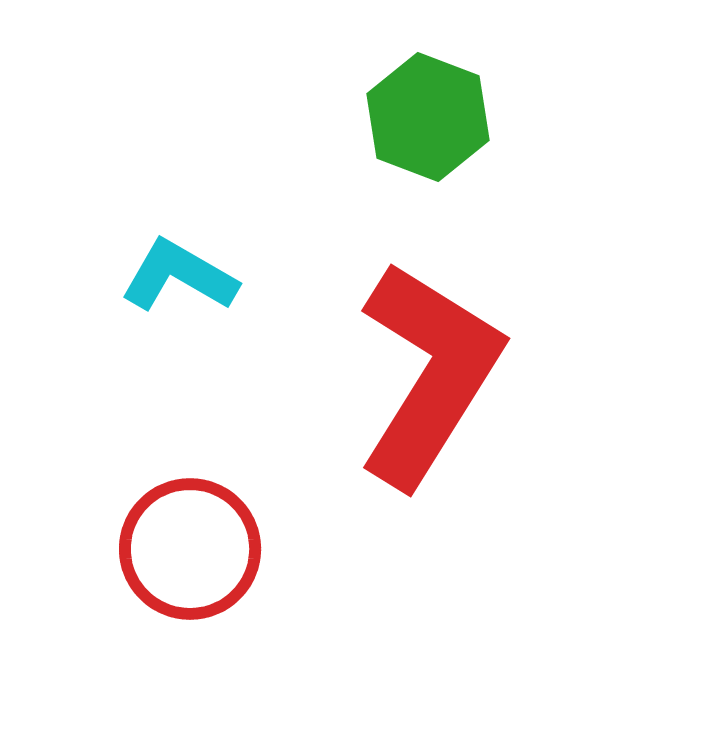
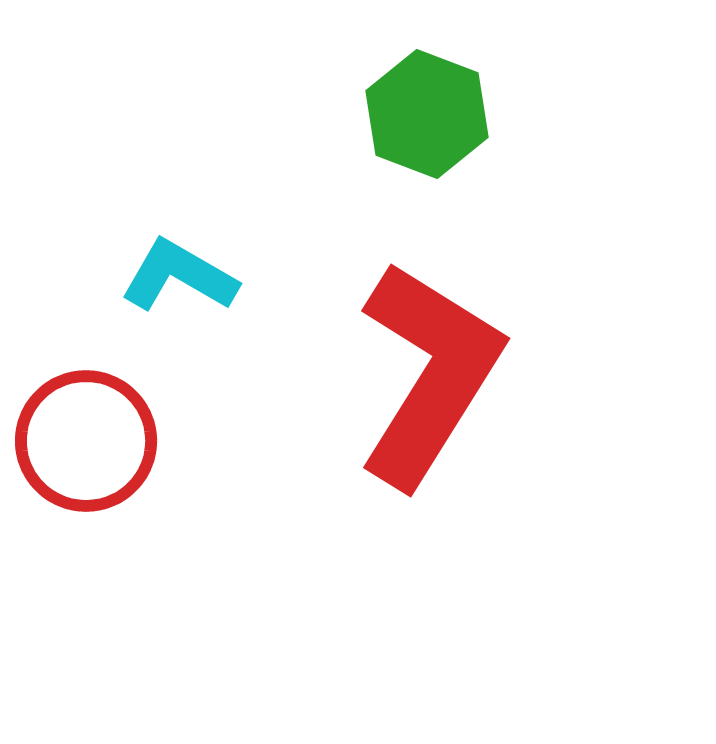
green hexagon: moved 1 px left, 3 px up
red circle: moved 104 px left, 108 px up
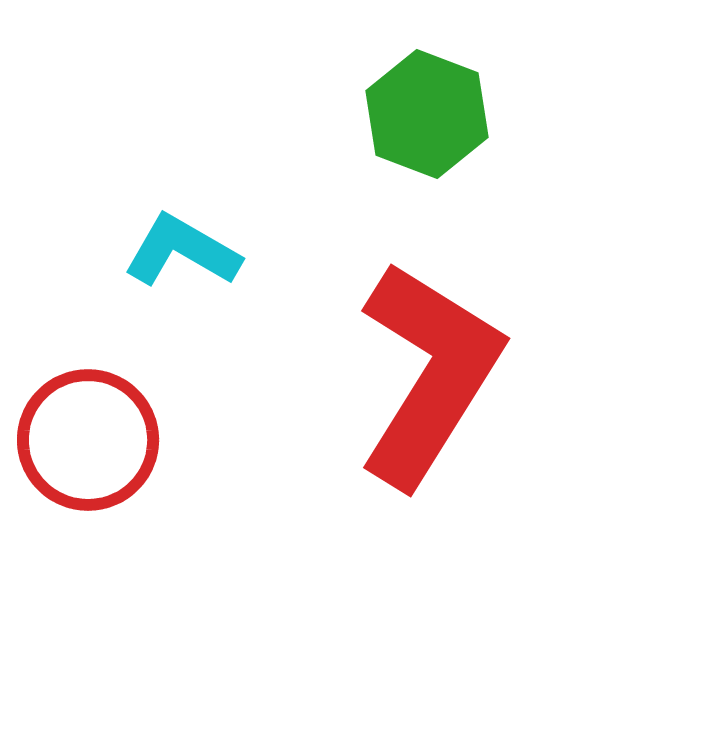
cyan L-shape: moved 3 px right, 25 px up
red circle: moved 2 px right, 1 px up
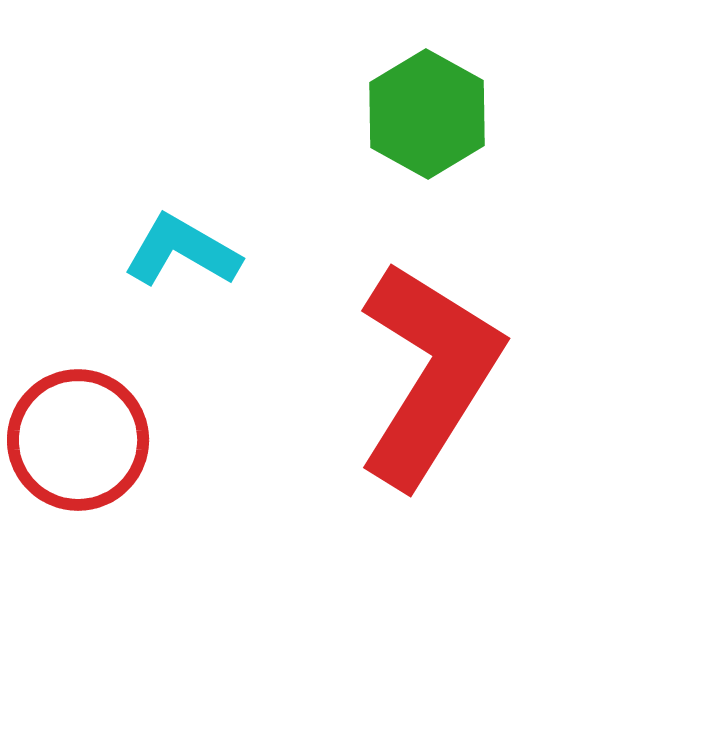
green hexagon: rotated 8 degrees clockwise
red circle: moved 10 px left
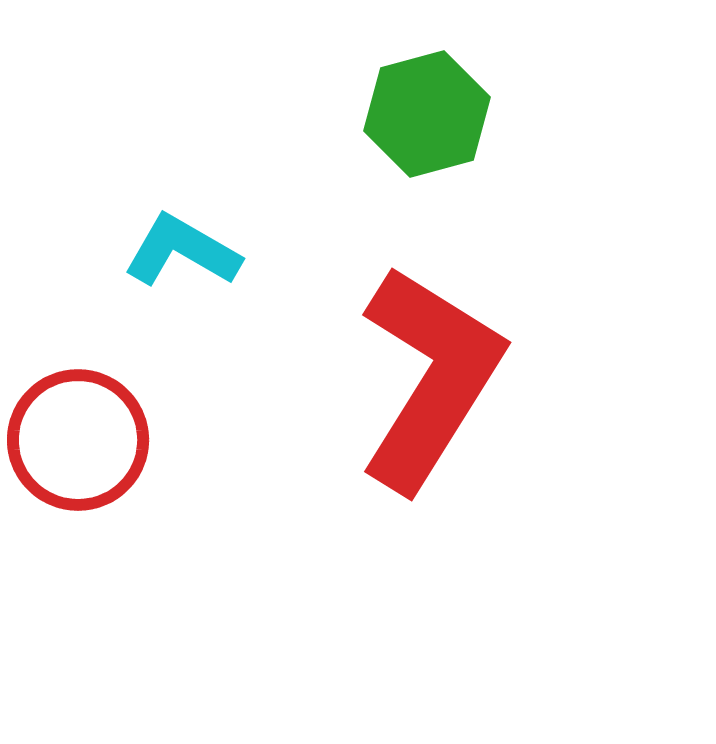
green hexagon: rotated 16 degrees clockwise
red L-shape: moved 1 px right, 4 px down
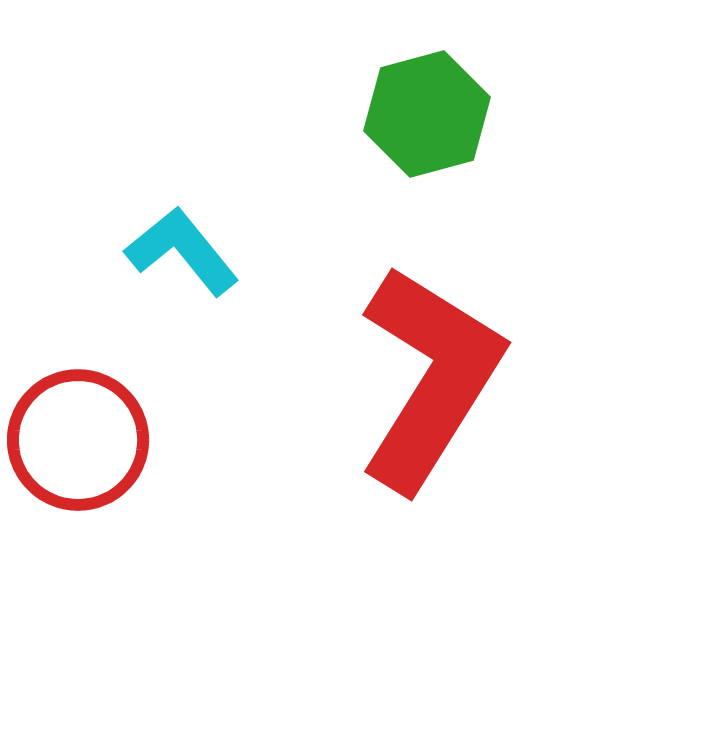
cyan L-shape: rotated 21 degrees clockwise
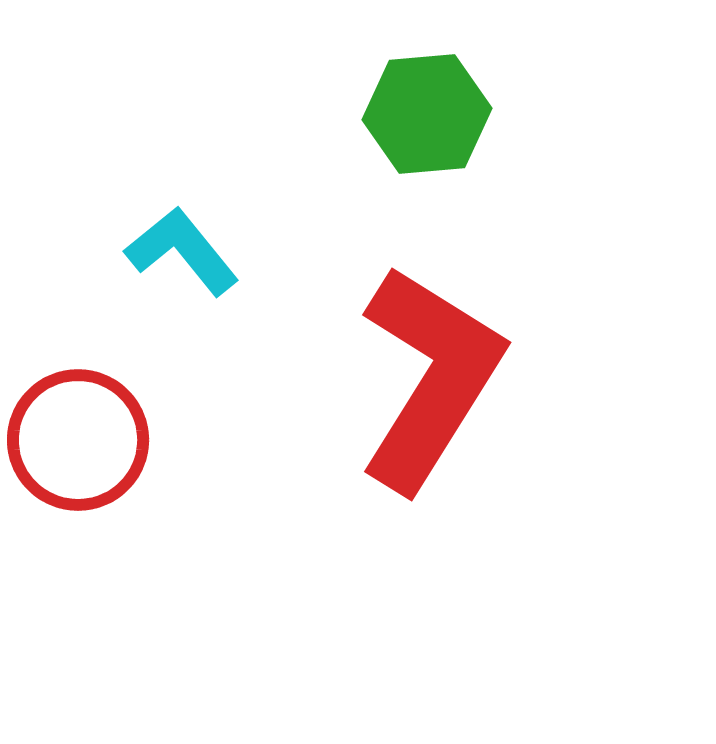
green hexagon: rotated 10 degrees clockwise
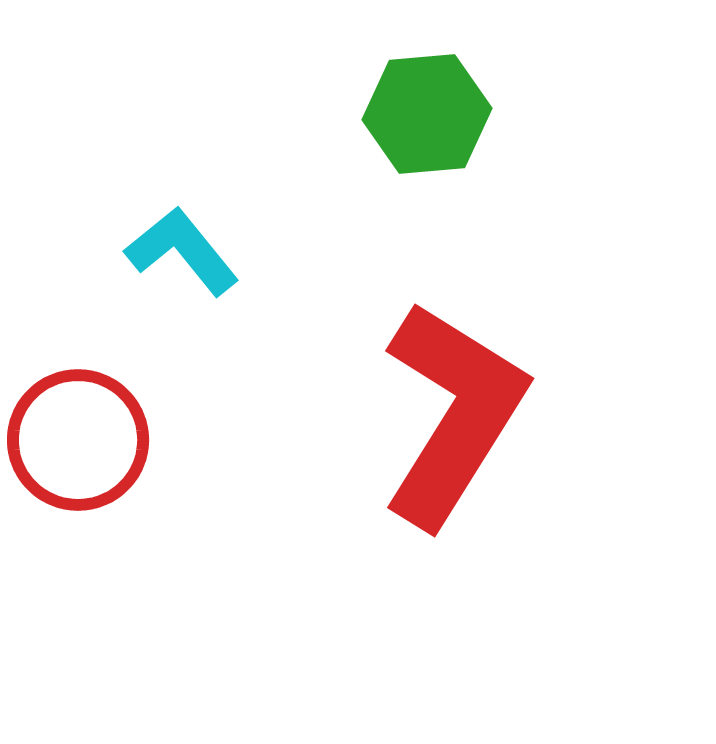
red L-shape: moved 23 px right, 36 px down
